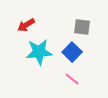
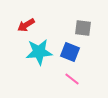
gray square: moved 1 px right, 1 px down
blue square: moved 2 px left; rotated 24 degrees counterclockwise
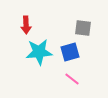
red arrow: rotated 60 degrees counterclockwise
blue square: rotated 36 degrees counterclockwise
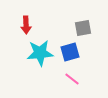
gray square: rotated 18 degrees counterclockwise
cyan star: moved 1 px right, 1 px down
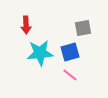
pink line: moved 2 px left, 4 px up
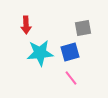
pink line: moved 1 px right, 3 px down; rotated 14 degrees clockwise
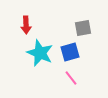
cyan star: rotated 28 degrees clockwise
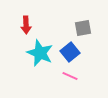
blue square: rotated 24 degrees counterclockwise
pink line: moved 1 px left, 2 px up; rotated 28 degrees counterclockwise
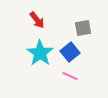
red arrow: moved 11 px right, 5 px up; rotated 36 degrees counterclockwise
cyan star: rotated 12 degrees clockwise
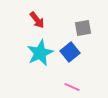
cyan star: rotated 12 degrees clockwise
pink line: moved 2 px right, 11 px down
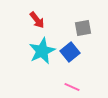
cyan star: moved 2 px right, 2 px up
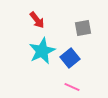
blue square: moved 6 px down
